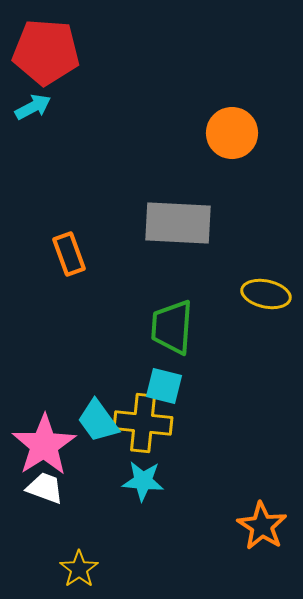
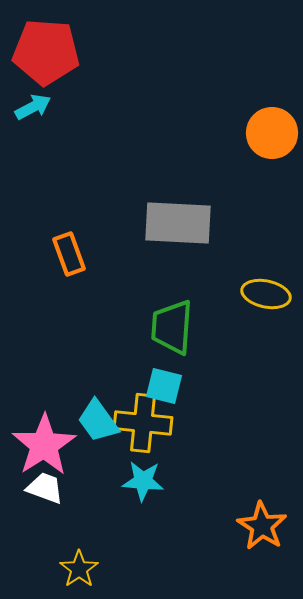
orange circle: moved 40 px right
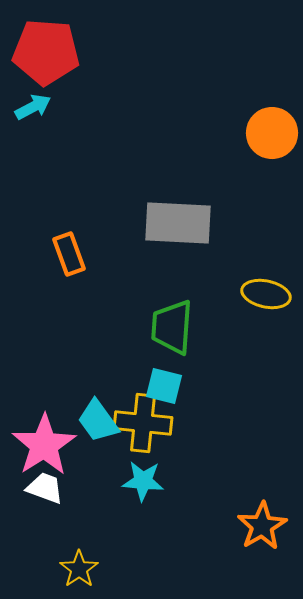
orange star: rotated 9 degrees clockwise
